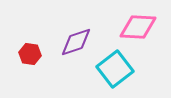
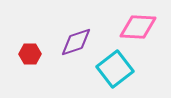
red hexagon: rotated 10 degrees counterclockwise
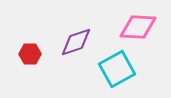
cyan square: moved 2 px right; rotated 9 degrees clockwise
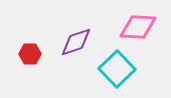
cyan square: rotated 15 degrees counterclockwise
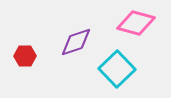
pink diamond: moved 2 px left, 4 px up; rotated 12 degrees clockwise
red hexagon: moved 5 px left, 2 px down
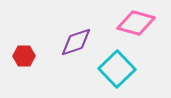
red hexagon: moved 1 px left
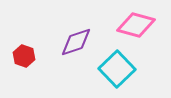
pink diamond: moved 2 px down
red hexagon: rotated 20 degrees clockwise
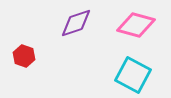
purple diamond: moved 19 px up
cyan square: moved 16 px right, 6 px down; rotated 18 degrees counterclockwise
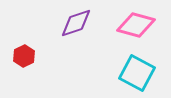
red hexagon: rotated 15 degrees clockwise
cyan square: moved 4 px right, 2 px up
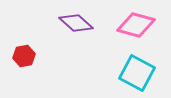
purple diamond: rotated 60 degrees clockwise
red hexagon: rotated 15 degrees clockwise
